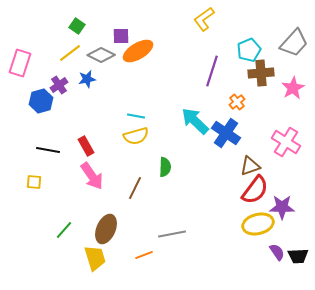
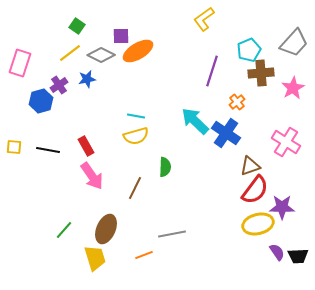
yellow square: moved 20 px left, 35 px up
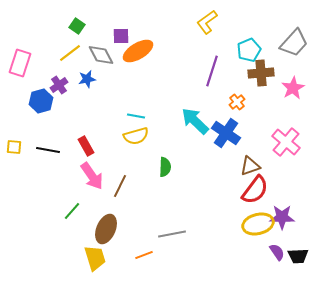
yellow L-shape: moved 3 px right, 3 px down
gray diamond: rotated 36 degrees clockwise
pink cross: rotated 8 degrees clockwise
brown line: moved 15 px left, 2 px up
purple star: moved 10 px down
green line: moved 8 px right, 19 px up
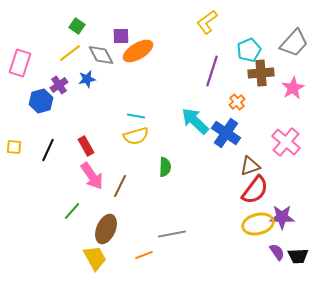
black line: rotated 75 degrees counterclockwise
yellow trapezoid: rotated 12 degrees counterclockwise
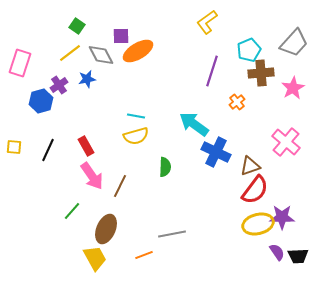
cyan arrow: moved 1 px left, 3 px down; rotated 8 degrees counterclockwise
blue cross: moved 10 px left, 19 px down; rotated 8 degrees counterclockwise
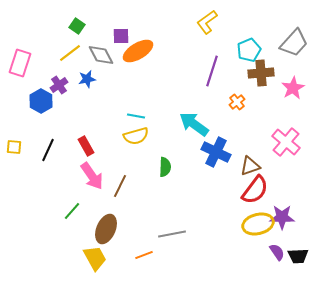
blue hexagon: rotated 15 degrees counterclockwise
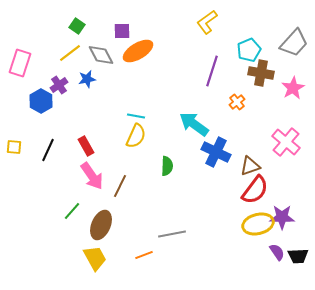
purple square: moved 1 px right, 5 px up
brown cross: rotated 15 degrees clockwise
yellow semicircle: rotated 50 degrees counterclockwise
green semicircle: moved 2 px right, 1 px up
brown ellipse: moved 5 px left, 4 px up
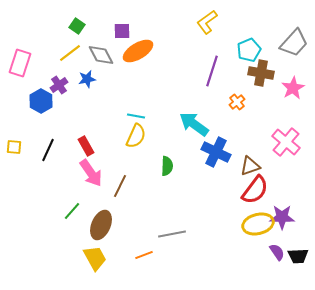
pink arrow: moved 1 px left, 3 px up
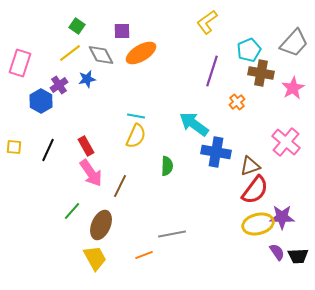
orange ellipse: moved 3 px right, 2 px down
blue cross: rotated 16 degrees counterclockwise
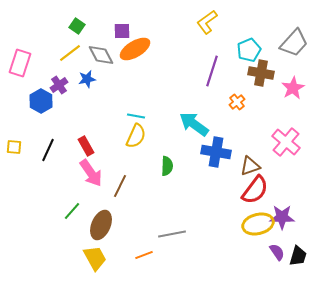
orange ellipse: moved 6 px left, 4 px up
black trapezoid: rotated 70 degrees counterclockwise
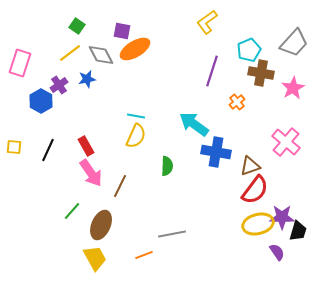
purple square: rotated 12 degrees clockwise
black trapezoid: moved 25 px up
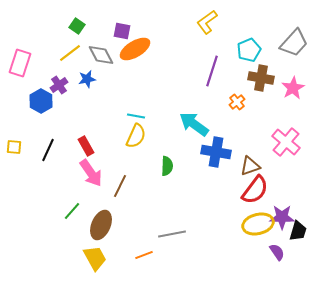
brown cross: moved 5 px down
